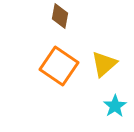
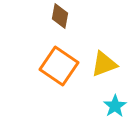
yellow triangle: rotated 20 degrees clockwise
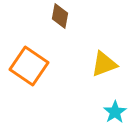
orange square: moved 30 px left
cyan star: moved 6 px down
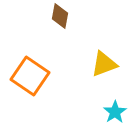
orange square: moved 1 px right, 10 px down
